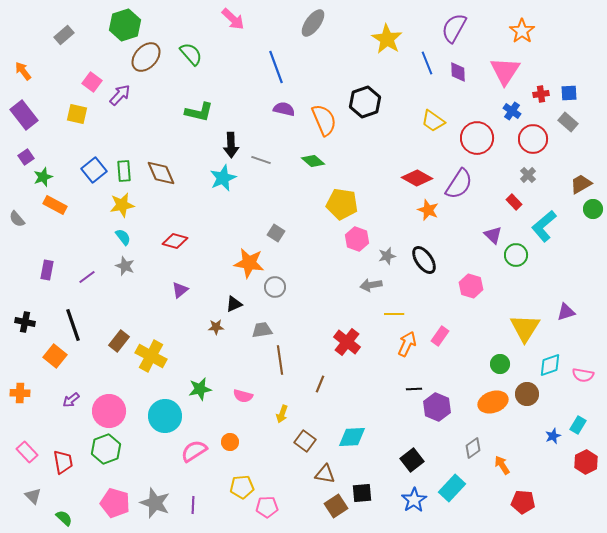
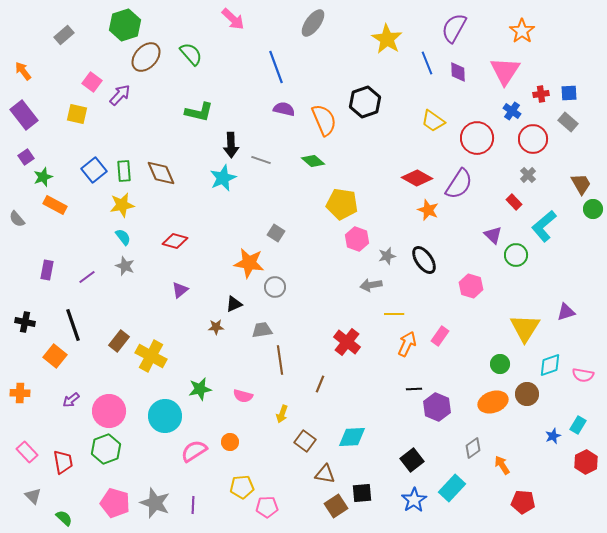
brown trapezoid at (581, 184): rotated 90 degrees clockwise
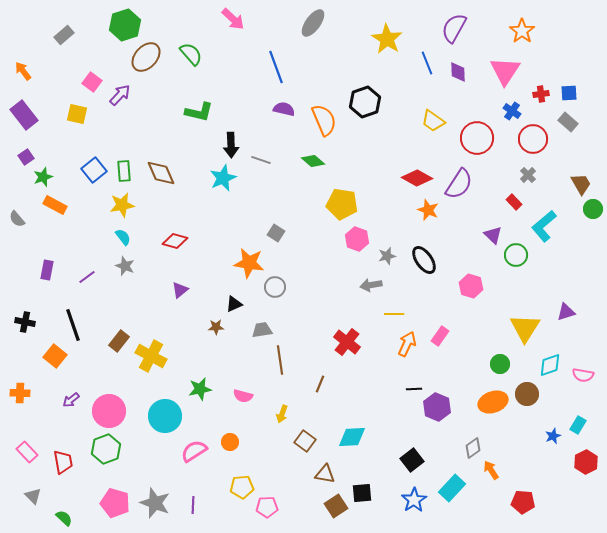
orange arrow at (502, 465): moved 11 px left, 5 px down
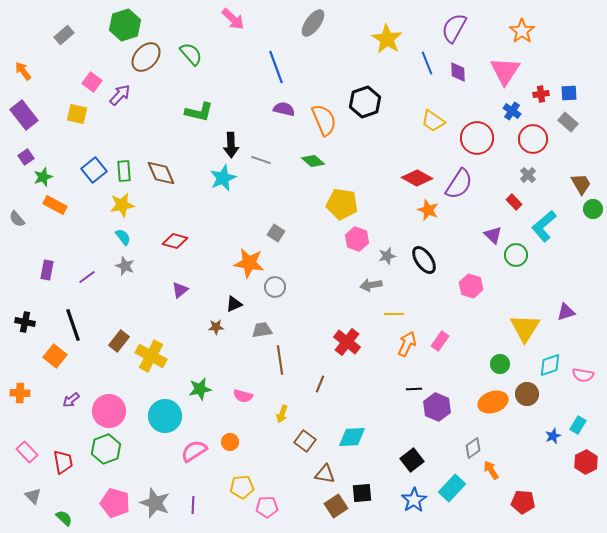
pink rectangle at (440, 336): moved 5 px down
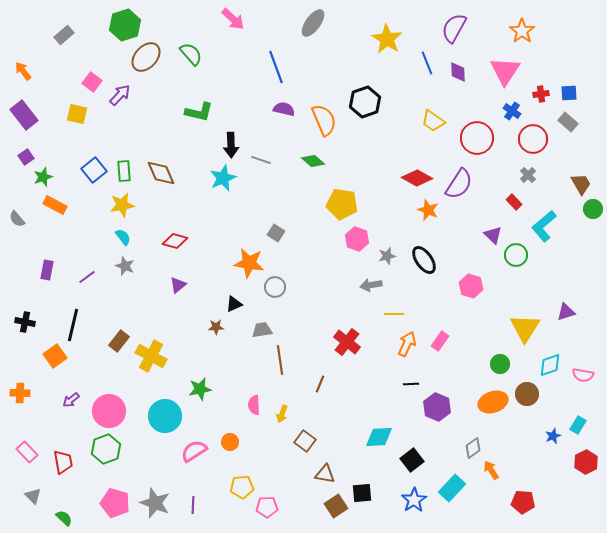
purple triangle at (180, 290): moved 2 px left, 5 px up
black line at (73, 325): rotated 32 degrees clockwise
orange square at (55, 356): rotated 15 degrees clockwise
black line at (414, 389): moved 3 px left, 5 px up
pink semicircle at (243, 396): moved 11 px right, 9 px down; rotated 72 degrees clockwise
cyan diamond at (352, 437): moved 27 px right
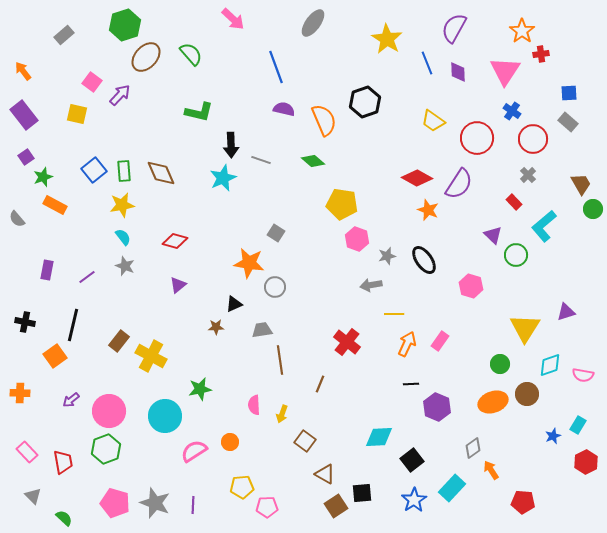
red cross at (541, 94): moved 40 px up
brown triangle at (325, 474): rotated 20 degrees clockwise
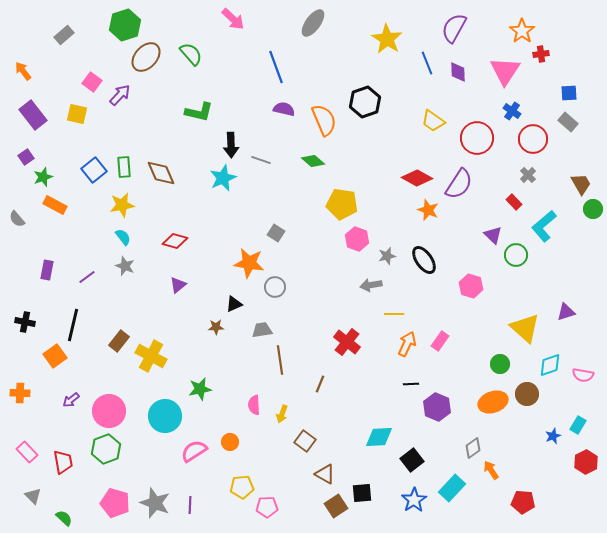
purple rectangle at (24, 115): moved 9 px right
green rectangle at (124, 171): moved 4 px up
yellow triangle at (525, 328): rotated 20 degrees counterclockwise
purple line at (193, 505): moved 3 px left
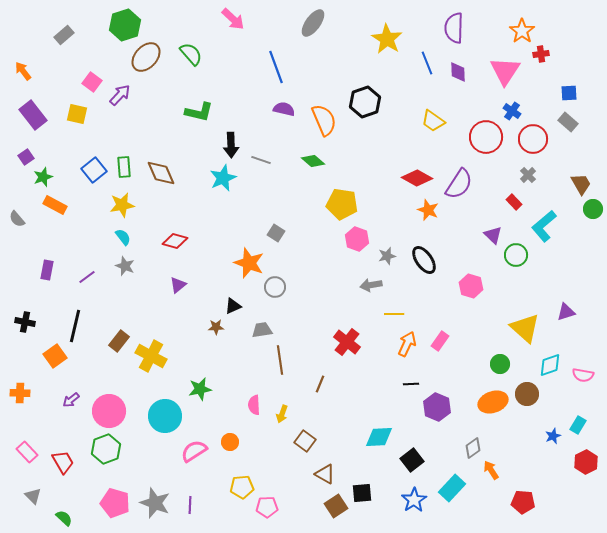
purple semicircle at (454, 28): rotated 28 degrees counterclockwise
red circle at (477, 138): moved 9 px right, 1 px up
orange star at (249, 263): rotated 12 degrees clockwise
black triangle at (234, 304): moved 1 px left, 2 px down
black line at (73, 325): moved 2 px right, 1 px down
red trapezoid at (63, 462): rotated 20 degrees counterclockwise
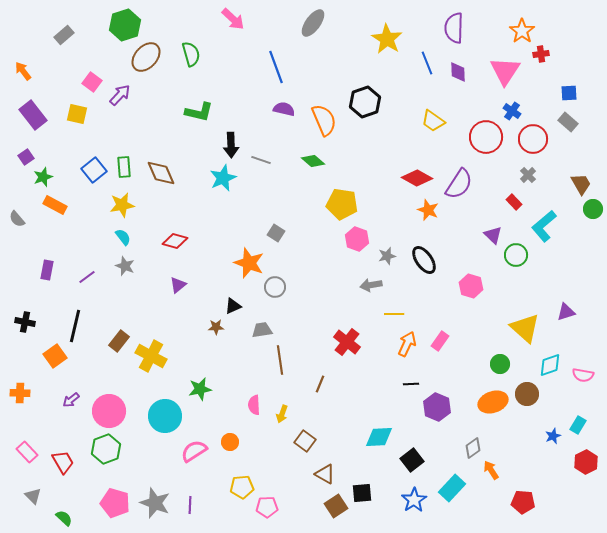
green semicircle at (191, 54): rotated 25 degrees clockwise
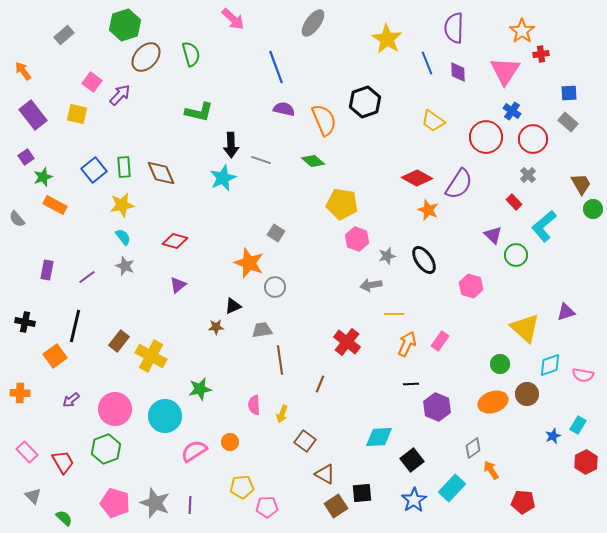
pink circle at (109, 411): moved 6 px right, 2 px up
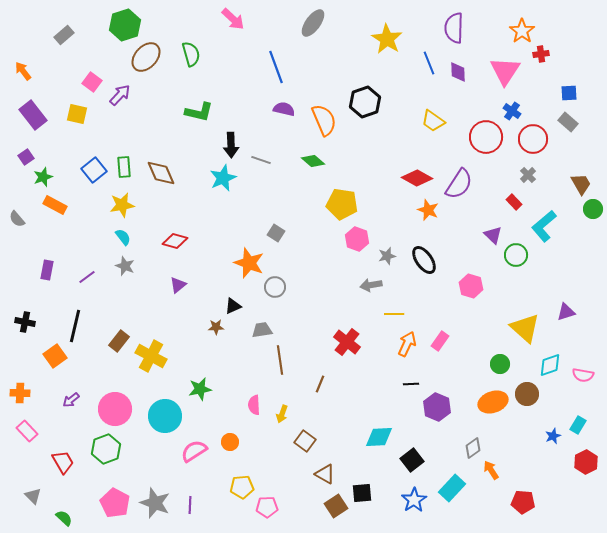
blue line at (427, 63): moved 2 px right
pink rectangle at (27, 452): moved 21 px up
pink pentagon at (115, 503): rotated 12 degrees clockwise
